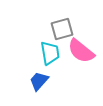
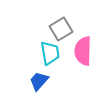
gray square: moved 1 px left; rotated 15 degrees counterclockwise
pink semicircle: moved 2 px right; rotated 52 degrees clockwise
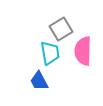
blue trapezoid: rotated 70 degrees counterclockwise
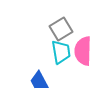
cyan trapezoid: moved 11 px right, 1 px up
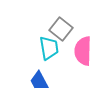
gray square: rotated 20 degrees counterclockwise
cyan trapezoid: moved 12 px left, 4 px up
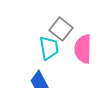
pink semicircle: moved 2 px up
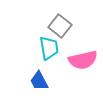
gray square: moved 1 px left, 3 px up
pink semicircle: moved 11 px down; rotated 104 degrees counterclockwise
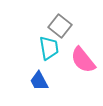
pink semicircle: rotated 64 degrees clockwise
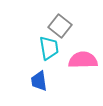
pink semicircle: rotated 128 degrees clockwise
blue trapezoid: rotated 20 degrees clockwise
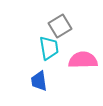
gray square: rotated 20 degrees clockwise
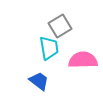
blue trapezoid: rotated 135 degrees clockwise
